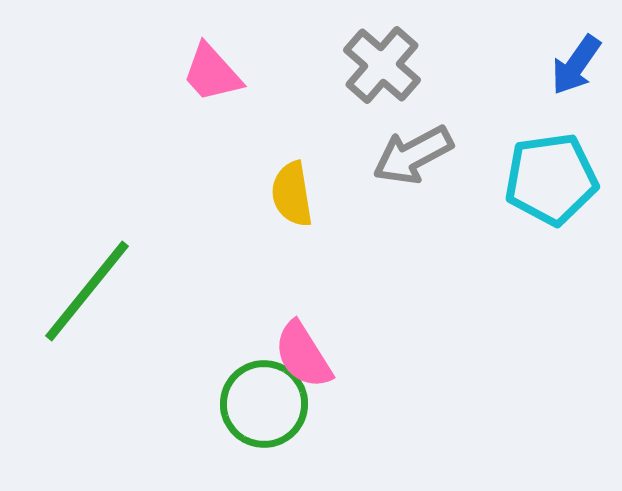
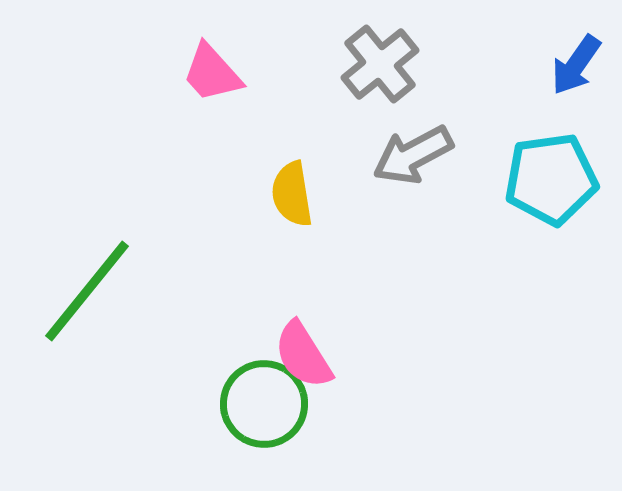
gray cross: moved 2 px left, 1 px up; rotated 10 degrees clockwise
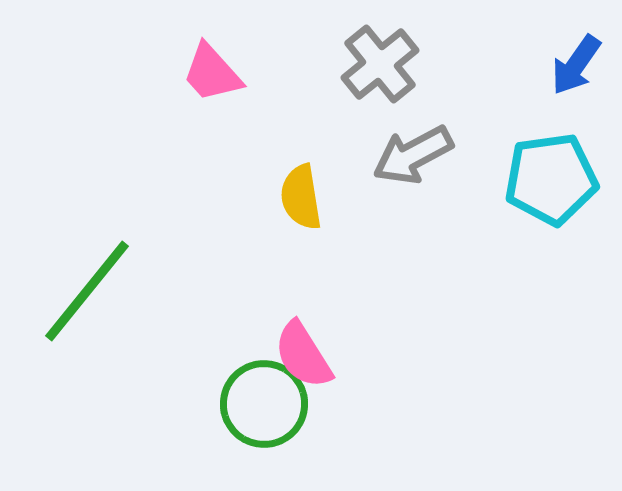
yellow semicircle: moved 9 px right, 3 px down
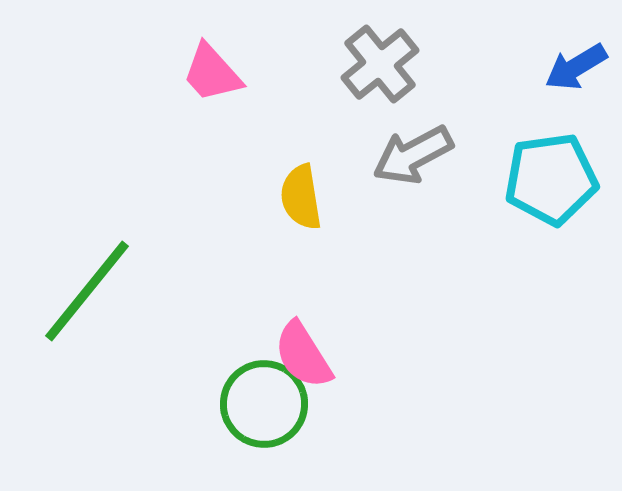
blue arrow: moved 2 px down; rotated 24 degrees clockwise
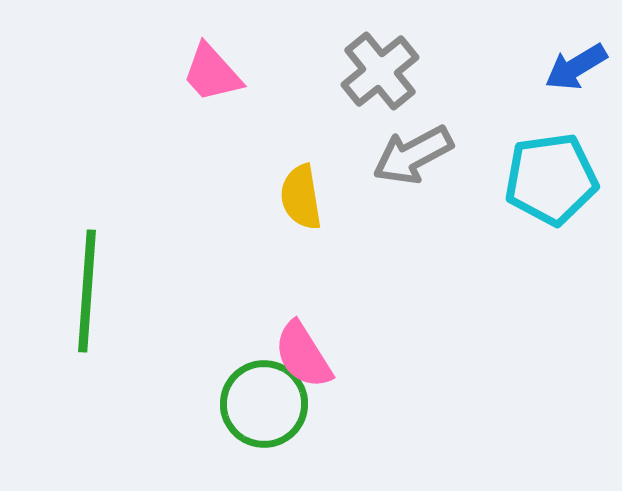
gray cross: moved 7 px down
green line: rotated 35 degrees counterclockwise
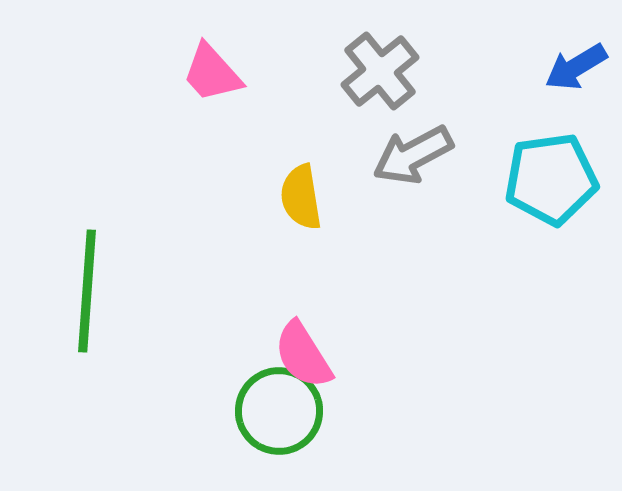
green circle: moved 15 px right, 7 px down
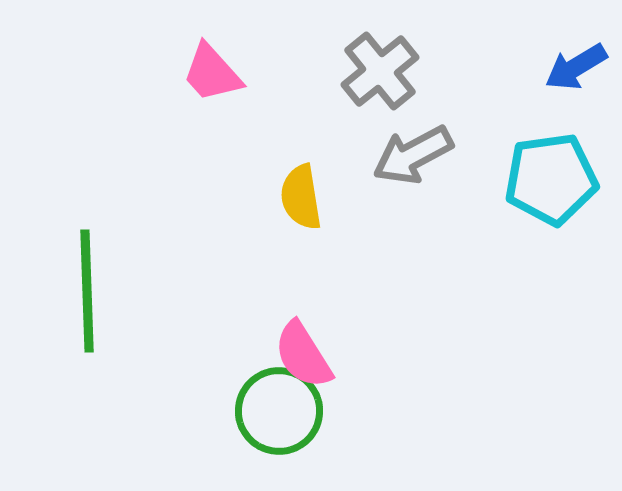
green line: rotated 6 degrees counterclockwise
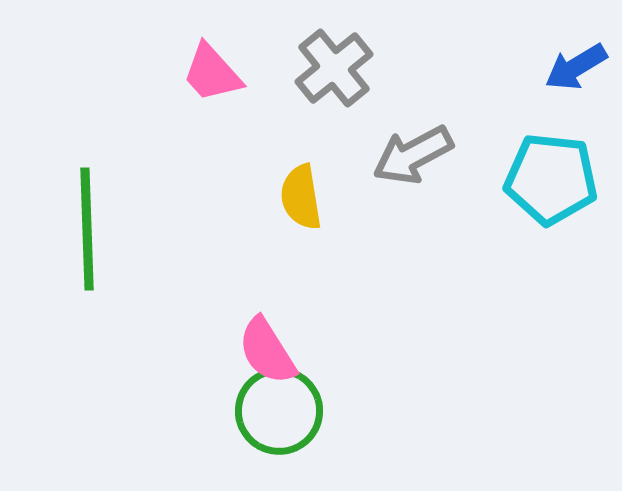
gray cross: moved 46 px left, 3 px up
cyan pentagon: rotated 14 degrees clockwise
green line: moved 62 px up
pink semicircle: moved 36 px left, 4 px up
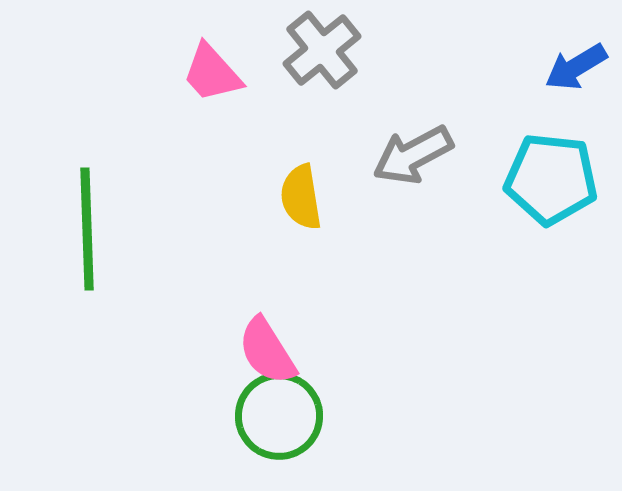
gray cross: moved 12 px left, 18 px up
green circle: moved 5 px down
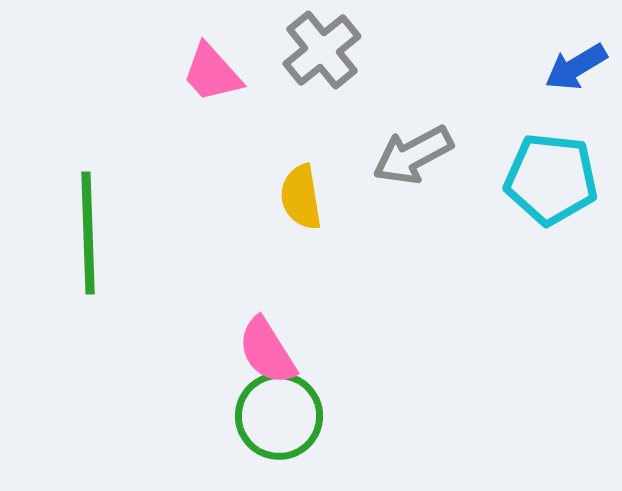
green line: moved 1 px right, 4 px down
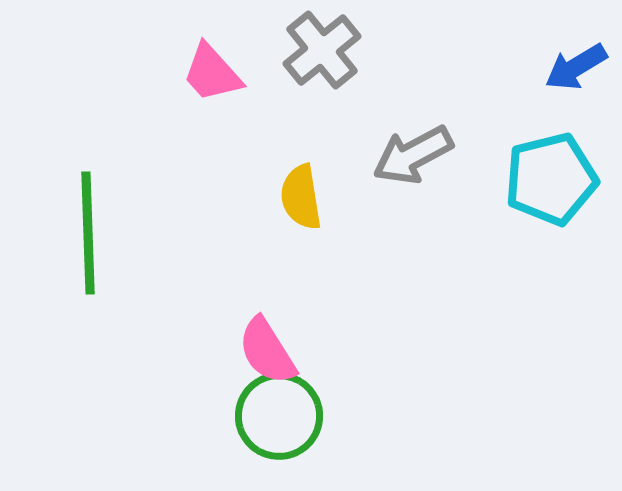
cyan pentagon: rotated 20 degrees counterclockwise
